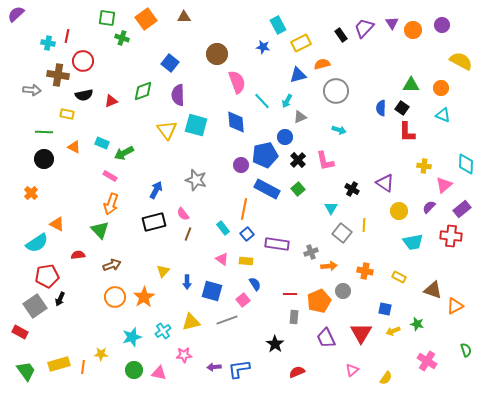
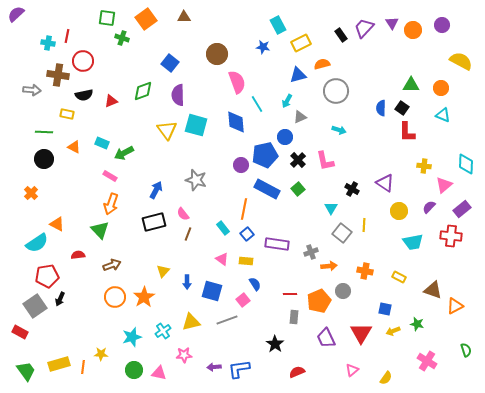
cyan line at (262, 101): moved 5 px left, 3 px down; rotated 12 degrees clockwise
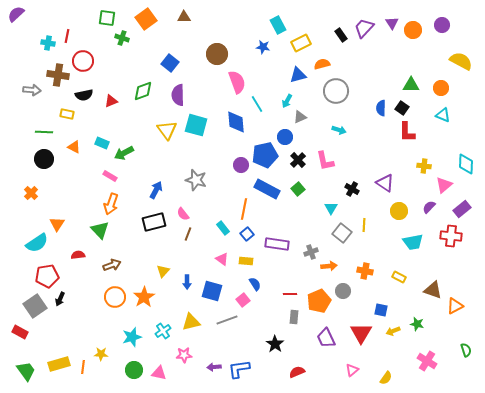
orange triangle at (57, 224): rotated 35 degrees clockwise
blue square at (385, 309): moved 4 px left, 1 px down
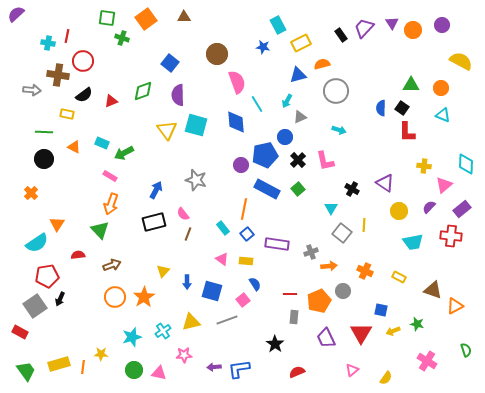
black semicircle at (84, 95): rotated 24 degrees counterclockwise
orange cross at (365, 271): rotated 14 degrees clockwise
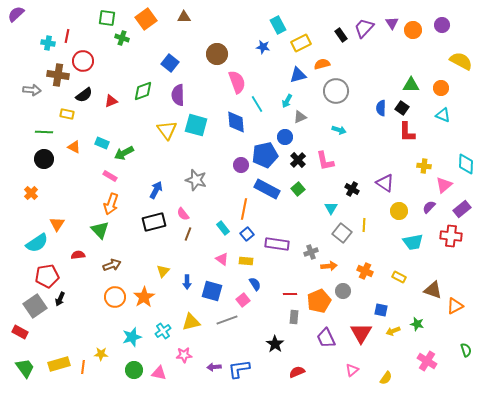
green trapezoid at (26, 371): moved 1 px left, 3 px up
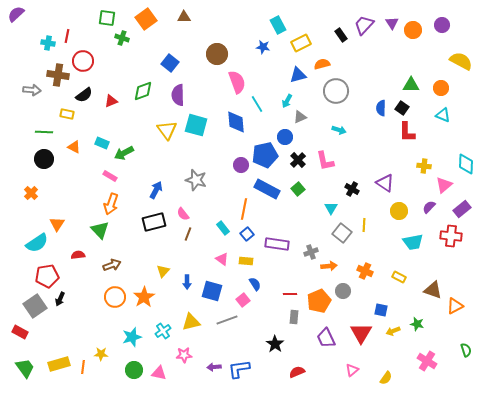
purple trapezoid at (364, 28): moved 3 px up
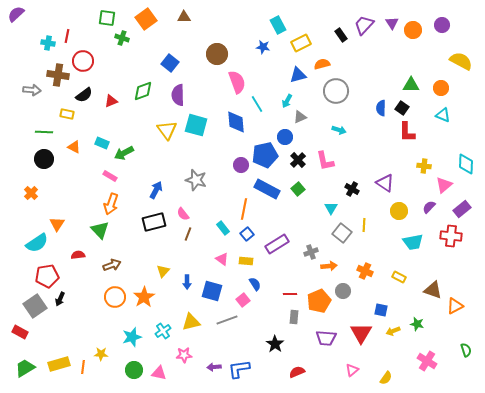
purple rectangle at (277, 244): rotated 40 degrees counterclockwise
purple trapezoid at (326, 338): rotated 60 degrees counterclockwise
green trapezoid at (25, 368): rotated 85 degrees counterclockwise
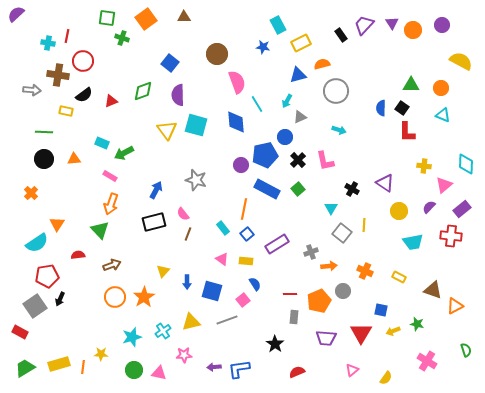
yellow rectangle at (67, 114): moved 1 px left, 3 px up
orange triangle at (74, 147): moved 12 px down; rotated 32 degrees counterclockwise
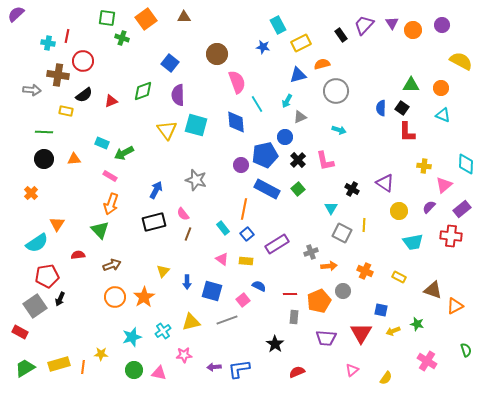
gray square at (342, 233): rotated 12 degrees counterclockwise
blue semicircle at (255, 284): moved 4 px right, 2 px down; rotated 32 degrees counterclockwise
